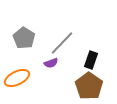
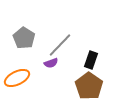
gray line: moved 2 px left, 2 px down
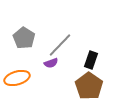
orange ellipse: rotated 10 degrees clockwise
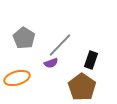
brown pentagon: moved 7 px left, 1 px down
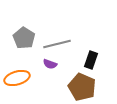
gray line: moved 3 px left, 1 px up; rotated 32 degrees clockwise
purple semicircle: moved 1 px left, 1 px down; rotated 40 degrees clockwise
brown pentagon: rotated 12 degrees counterclockwise
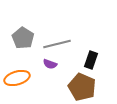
gray pentagon: moved 1 px left
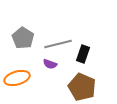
gray line: moved 1 px right
black rectangle: moved 8 px left, 6 px up
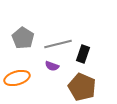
purple semicircle: moved 2 px right, 2 px down
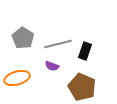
black rectangle: moved 2 px right, 3 px up
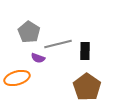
gray pentagon: moved 6 px right, 6 px up
black rectangle: rotated 18 degrees counterclockwise
purple semicircle: moved 14 px left, 8 px up
brown pentagon: moved 5 px right; rotated 12 degrees clockwise
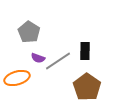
gray line: moved 17 px down; rotated 20 degrees counterclockwise
